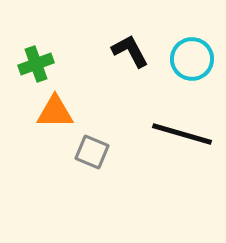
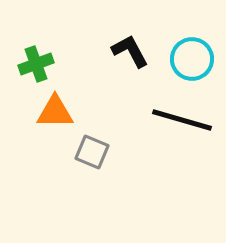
black line: moved 14 px up
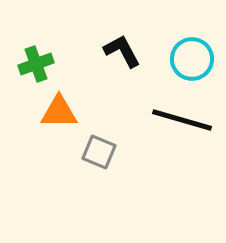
black L-shape: moved 8 px left
orange triangle: moved 4 px right
gray square: moved 7 px right
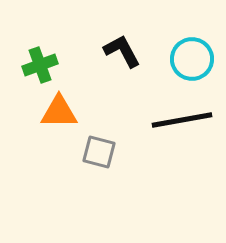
green cross: moved 4 px right, 1 px down
black line: rotated 26 degrees counterclockwise
gray square: rotated 8 degrees counterclockwise
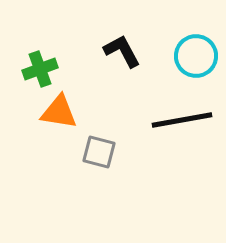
cyan circle: moved 4 px right, 3 px up
green cross: moved 4 px down
orange triangle: rotated 9 degrees clockwise
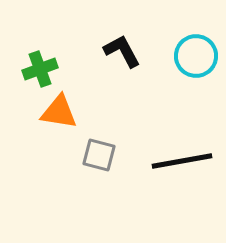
black line: moved 41 px down
gray square: moved 3 px down
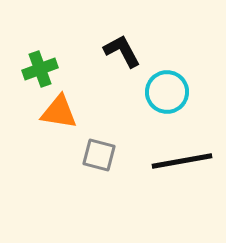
cyan circle: moved 29 px left, 36 px down
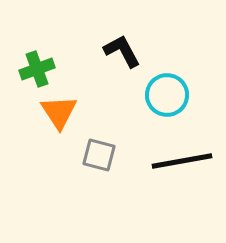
green cross: moved 3 px left
cyan circle: moved 3 px down
orange triangle: rotated 48 degrees clockwise
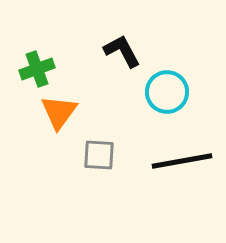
cyan circle: moved 3 px up
orange triangle: rotated 9 degrees clockwise
gray square: rotated 12 degrees counterclockwise
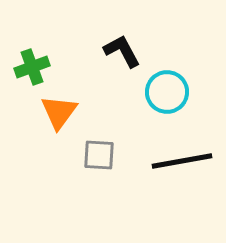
green cross: moved 5 px left, 2 px up
